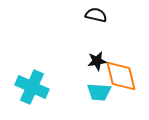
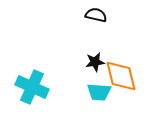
black star: moved 2 px left, 1 px down
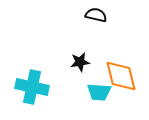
black star: moved 15 px left
cyan cross: rotated 12 degrees counterclockwise
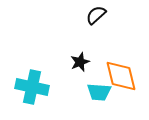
black semicircle: rotated 55 degrees counterclockwise
black star: rotated 12 degrees counterclockwise
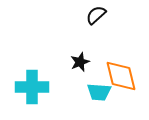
cyan cross: rotated 12 degrees counterclockwise
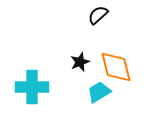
black semicircle: moved 2 px right
orange diamond: moved 5 px left, 9 px up
cyan trapezoid: rotated 145 degrees clockwise
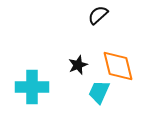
black star: moved 2 px left, 3 px down
orange diamond: moved 2 px right, 1 px up
cyan trapezoid: rotated 35 degrees counterclockwise
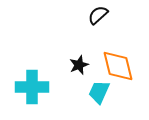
black star: moved 1 px right
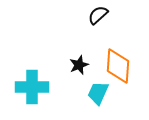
orange diamond: rotated 18 degrees clockwise
cyan trapezoid: moved 1 px left, 1 px down
